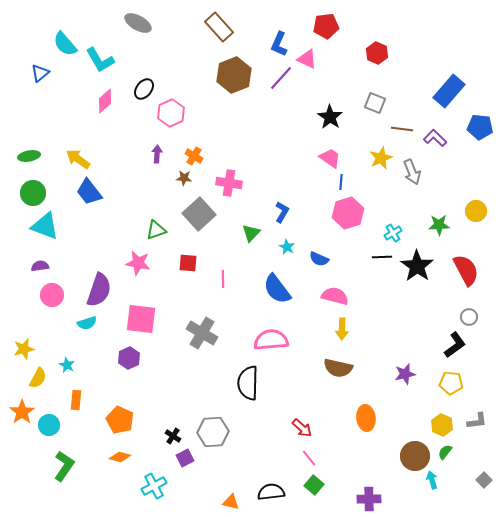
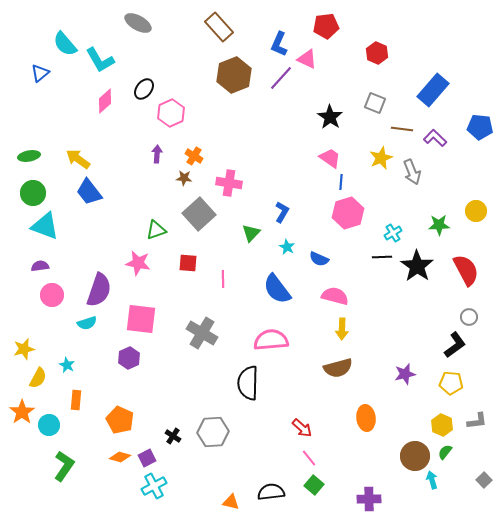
blue rectangle at (449, 91): moved 16 px left, 1 px up
brown semicircle at (338, 368): rotated 28 degrees counterclockwise
purple square at (185, 458): moved 38 px left
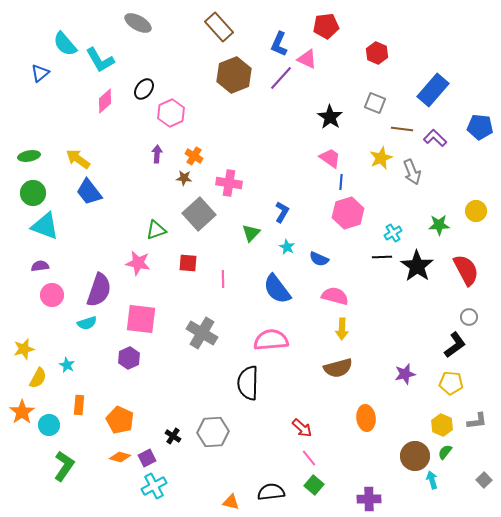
orange rectangle at (76, 400): moved 3 px right, 5 px down
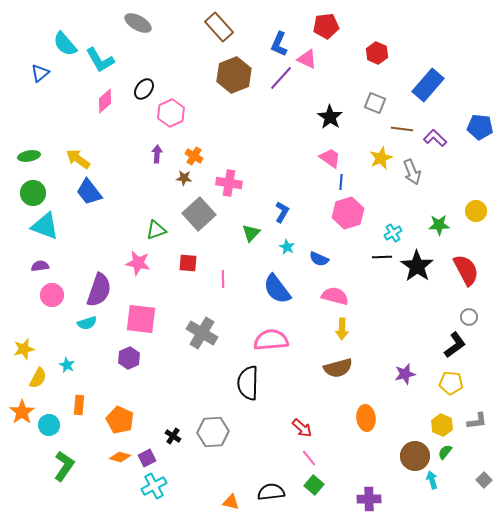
blue rectangle at (433, 90): moved 5 px left, 5 px up
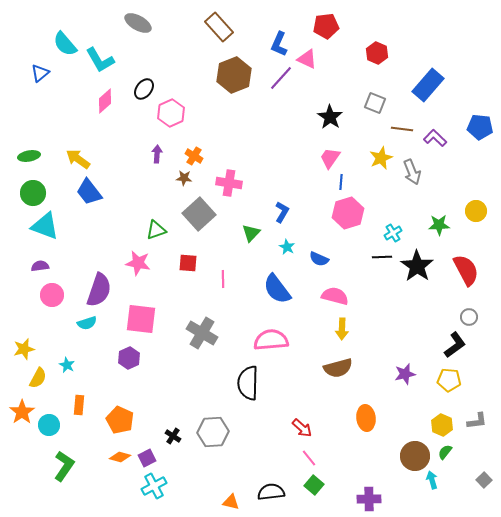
pink trapezoid at (330, 158): rotated 90 degrees counterclockwise
yellow pentagon at (451, 383): moved 2 px left, 3 px up
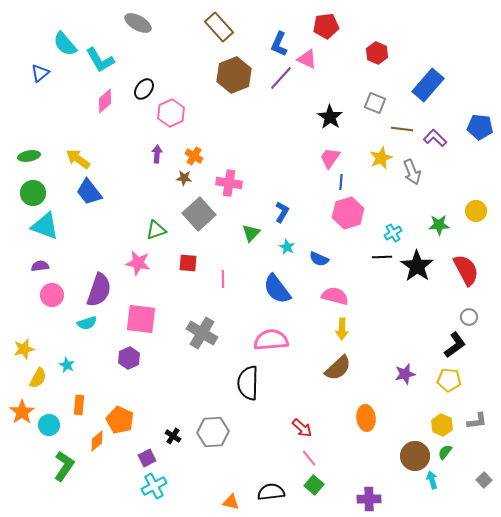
brown semicircle at (338, 368): rotated 28 degrees counterclockwise
orange diamond at (120, 457): moved 23 px left, 16 px up; rotated 55 degrees counterclockwise
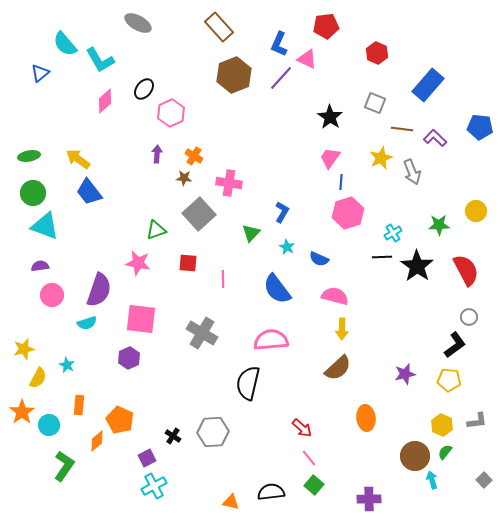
black semicircle at (248, 383): rotated 12 degrees clockwise
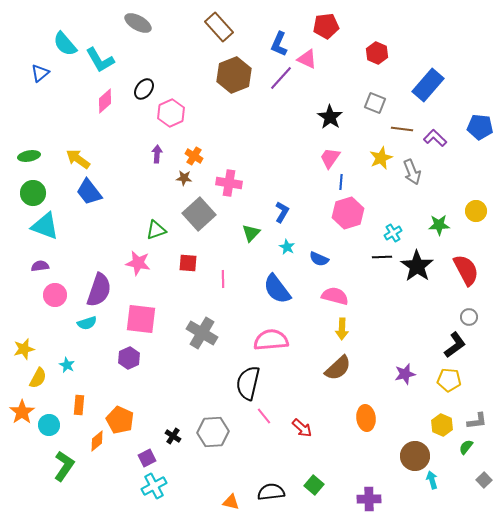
pink circle at (52, 295): moved 3 px right
green semicircle at (445, 452): moved 21 px right, 5 px up
pink line at (309, 458): moved 45 px left, 42 px up
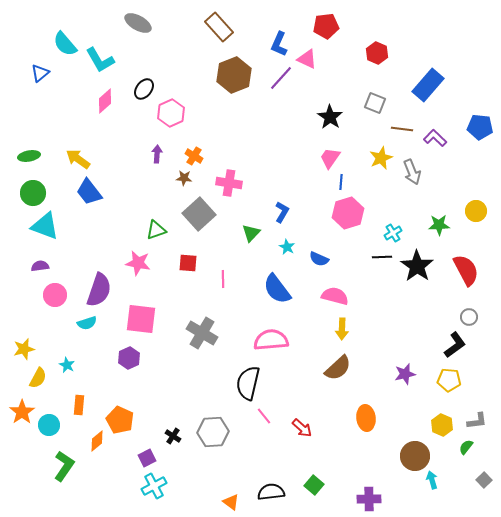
orange triangle at (231, 502): rotated 24 degrees clockwise
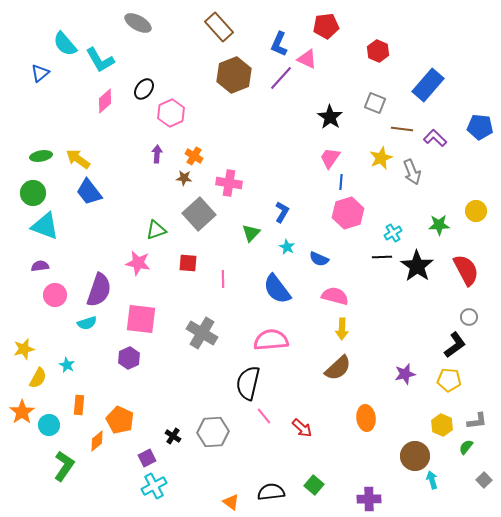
red hexagon at (377, 53): moved 1 px right, 2 px up
green ellipse at (29, 156): moved 12 px right
